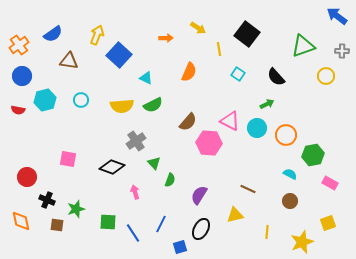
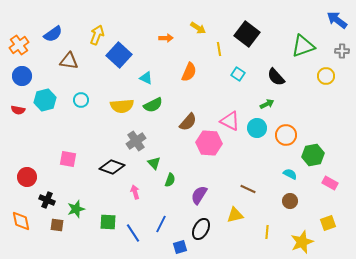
blue arrow at (337, 16): moved 4 px down
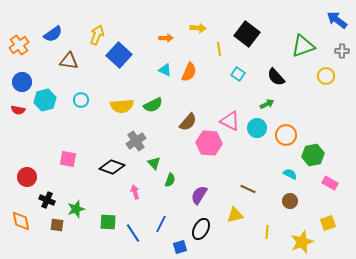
yellow arrow at (198, 28): rotated 28 degrees counterclockwise
blue circle at (22, 76): moved 6 px down
cyan triangle at (146, 78): moved 19 px right, 8 px up
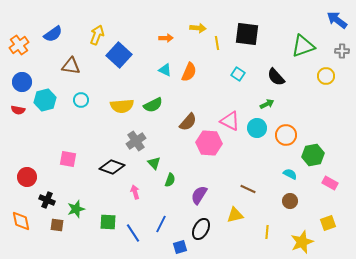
black square at (247, 34): rotated 30 degrees counterclockwise
yellow line at (219, 49): moved 2 px left, 6 px up
brown triangle at (69, 61): moved 2 px right, 5 px down
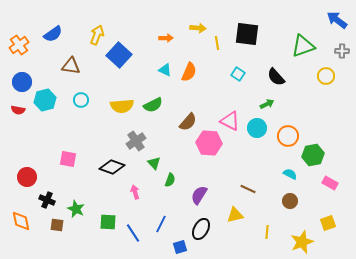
orange circle at (286, 135): moved 2 px right, 1 px down
green star at (76, 209): rotated 30 degrees counterclockwise
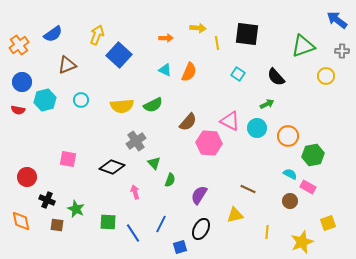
brown triangle at (71, 66): moved 4 px left, 1 px up; rotated 30 degrees counterclockwise
pink rectangle at (330, 183): moved 22 px left, 4 px down
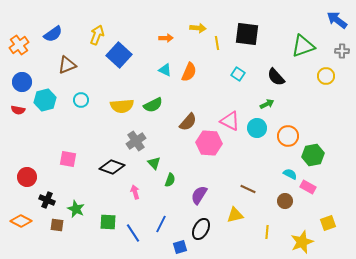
brown circle at (290, 201): moved 5 px left
orange diamond at (21, 221): rotated 50 degrees counterclockwise
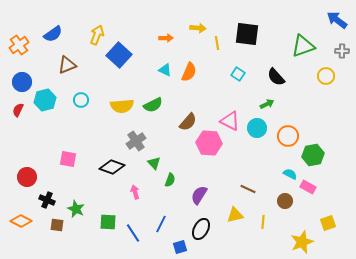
red semicircle at (18, 110): rotated 104 degrees clockwise
yellow line at (267, 232): moved 4 px left, 10 px up
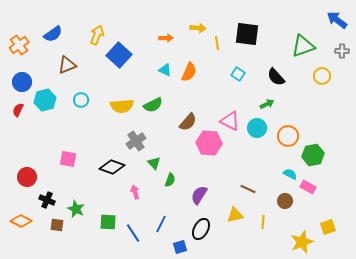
yellow circle at (326, 76): moved 4 px left
yellow square at (328, 223): moved 4 px down
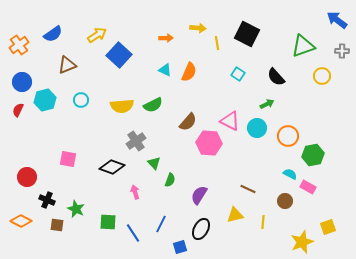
black square at (247, 34): rotated 20 degrees clockwise
yellow arrow at (97, 35): rotated 36 degrees clockwise
